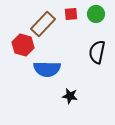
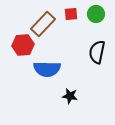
red hexagon: rotated 20 degrees counterclockwise
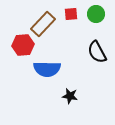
black semicircle: rotated 40 degrees counterclockwise
